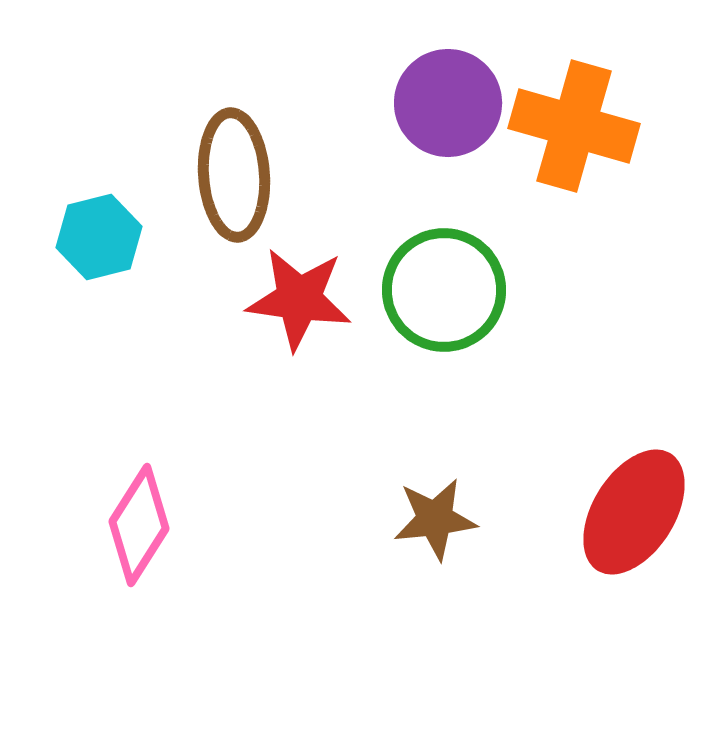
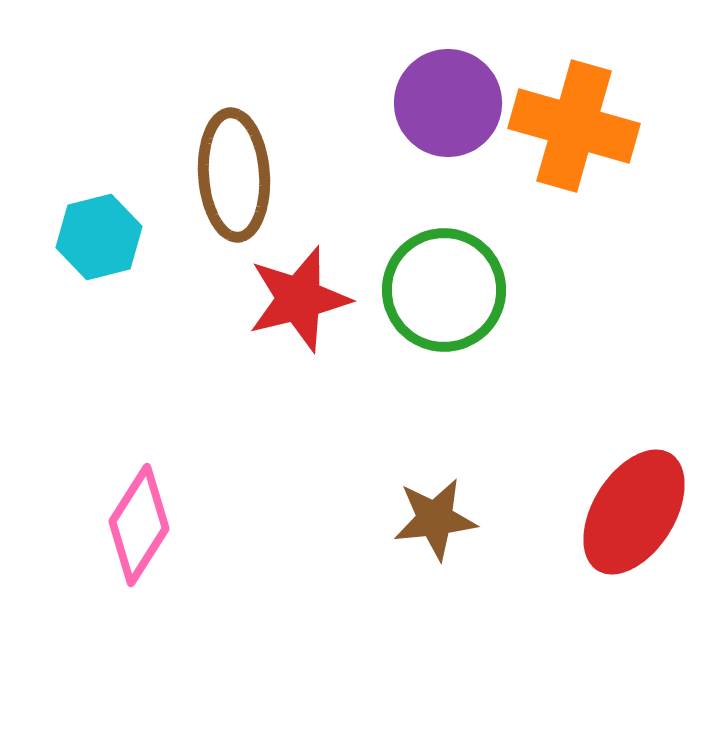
red star: rotated 22 degrees counterclockwise
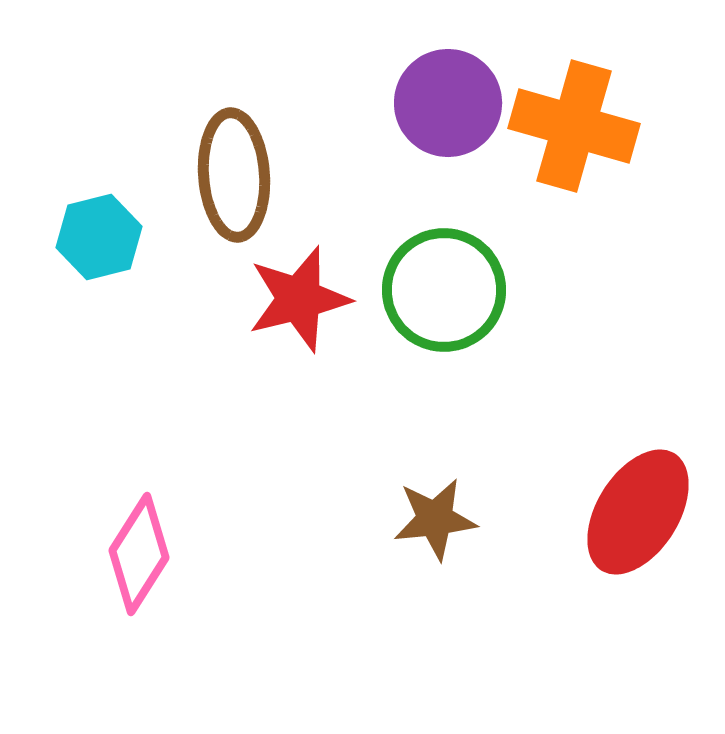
red ellipse: moved 4 px right
pink diamond: moved 29 px down
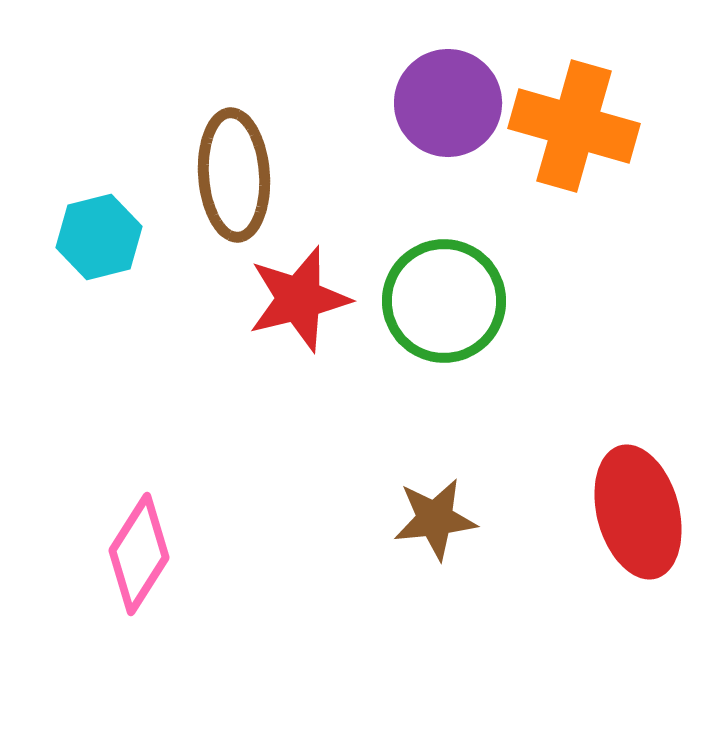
green circle: moved 11 px down
red ellipse: rotated 47 degrees counterclockwise
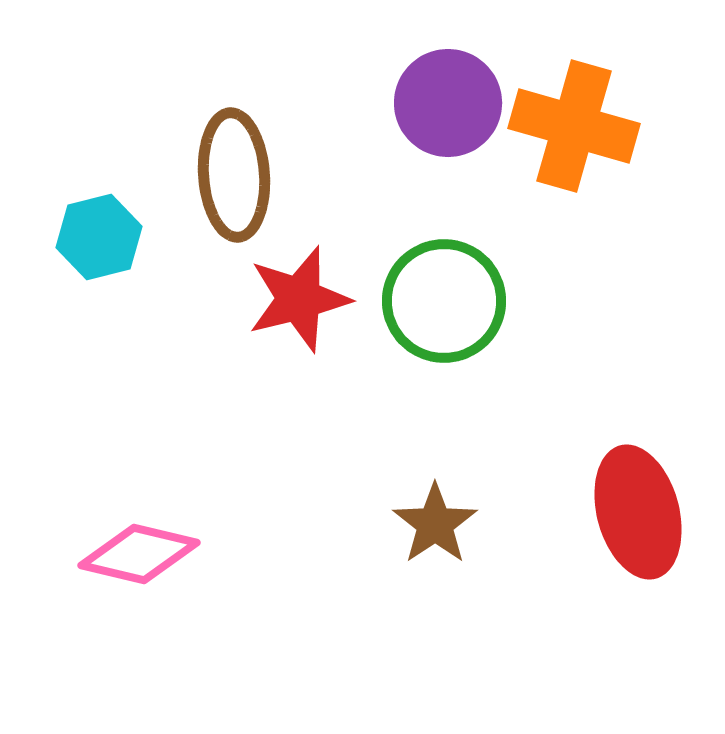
brown star: moved 5 px down; rotated 28 degrees counterclockwise
pink diamond: rotated 71 degrees clockwise
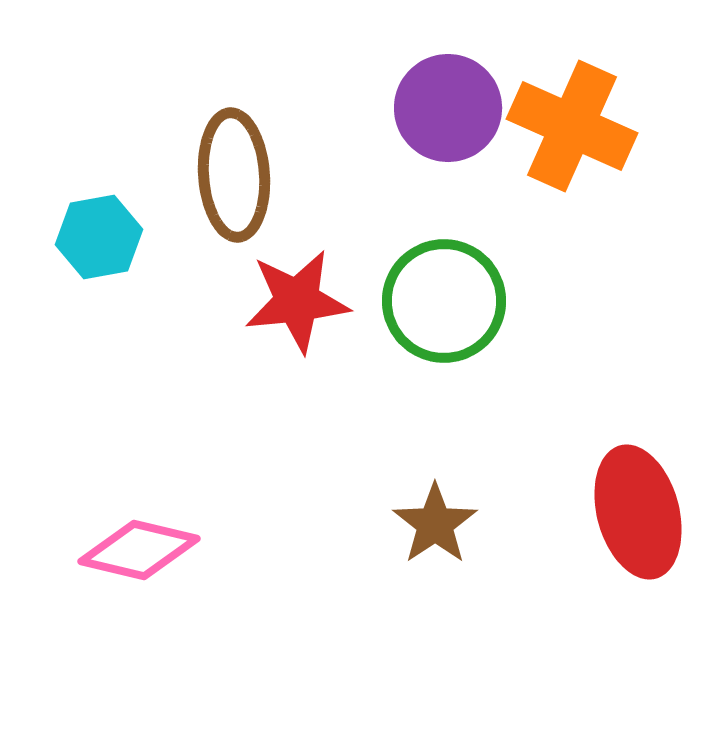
purple circle: moved 5 px down
orange cross: moved 2 px left; rotated 8 degrees clockwise
cyan hexagon: rotated 4 degrees clockwise
red star: moved 2 px left, 2 px down; rotated 8 degrees clockwise
pink diamond: moved 4 px up
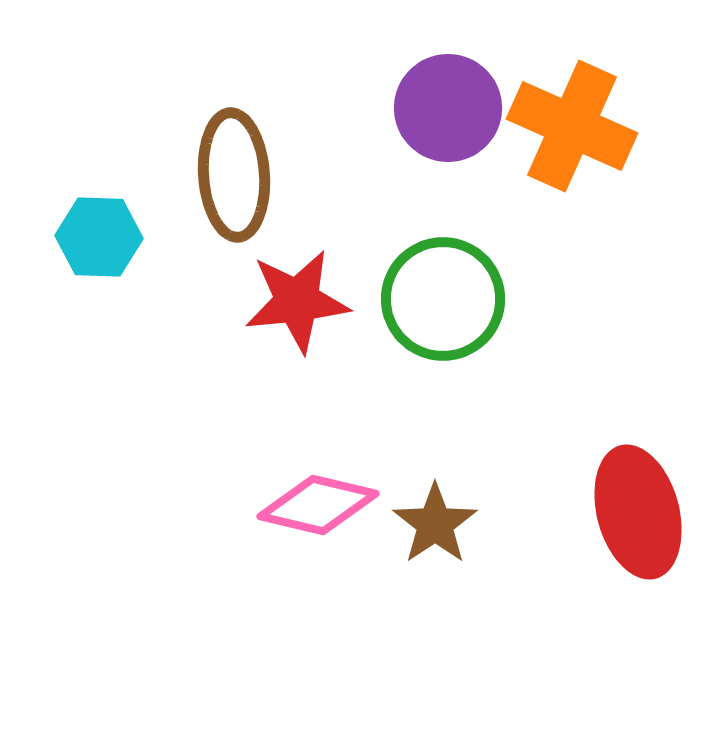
cyan hexagon: rotated 12 degrees clockwise
green circle: moved 1 px left, 2 px up
pink diamond: moved 179 px right, 45 px up
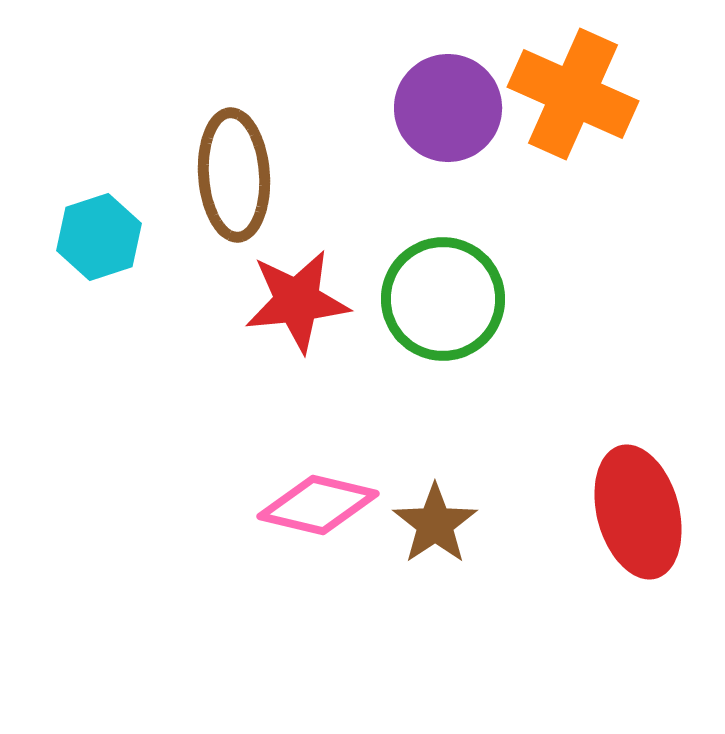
orange cross: moved 1 px right, 32 px up
cyan hexagon: rotated 20 degrees counterclockwise
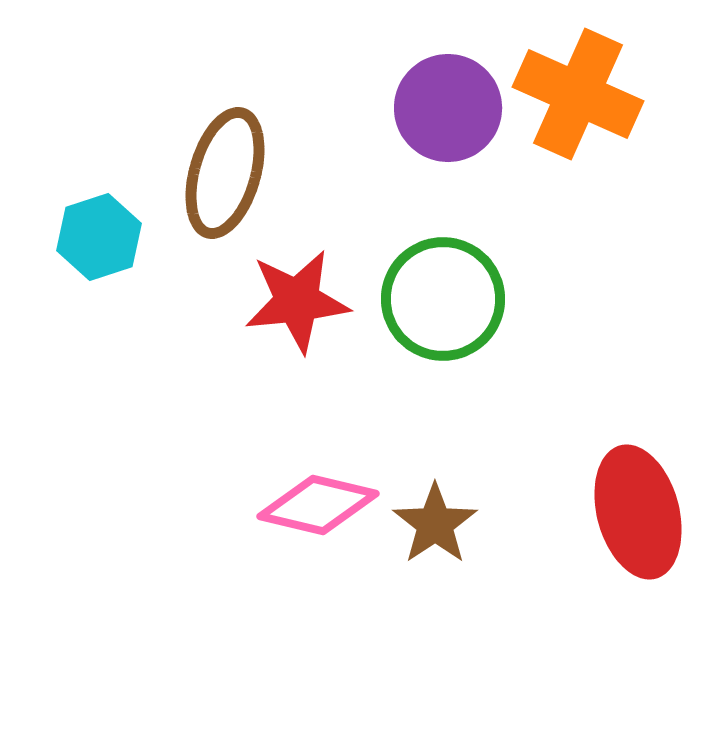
orange cross: moved 5 px right
brown ellipse: moved 9 px left, 2 px up; rotated 20 degrees clockwise
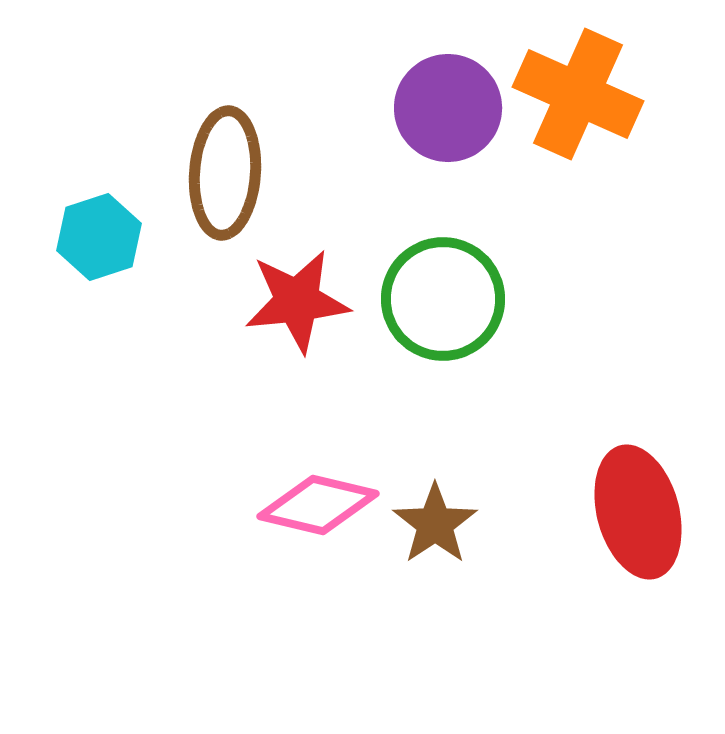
brown ellipse: rotated 12 degrees counterclockwise
